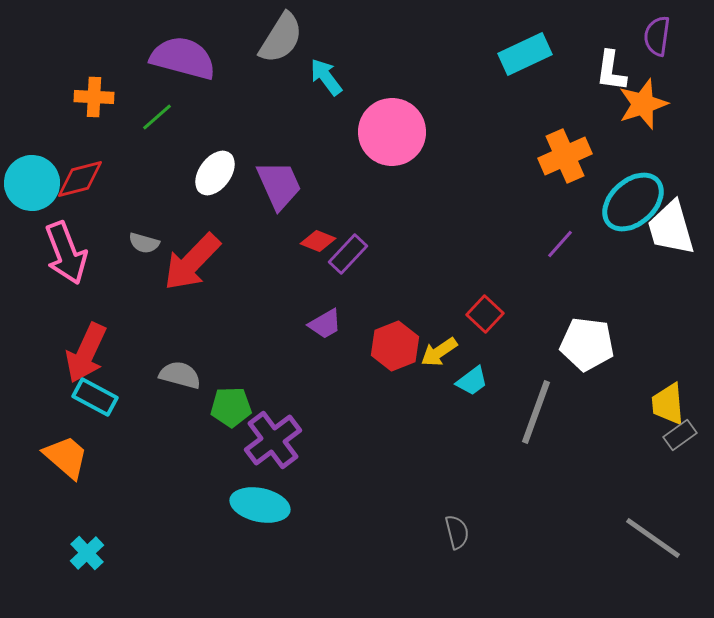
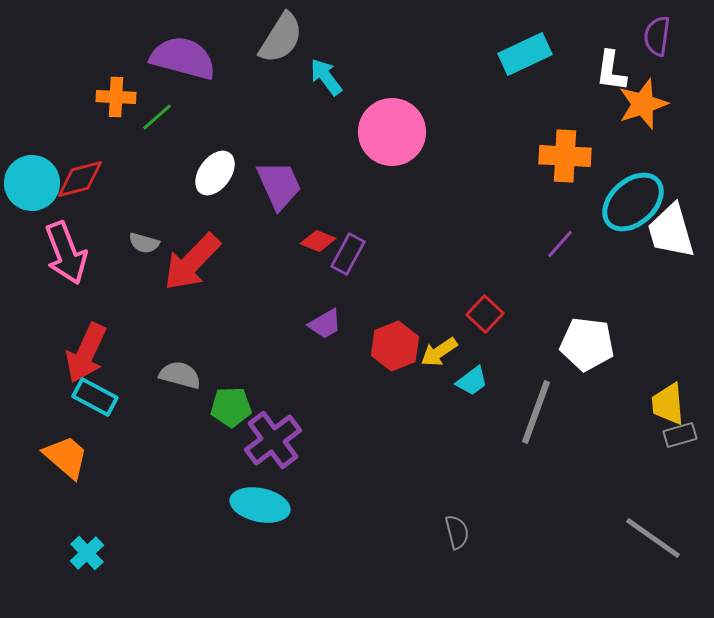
orange cross at (94, 97): moved 22 px right
orange cross at (565, 156): rotated 27 degrees clockwise
white trapezoid at (671, 228): moved 3 px down
purple rectangle at (348, 254): rotated 15 degrees counterclockwise
gray rectangle at (680, 435): rotated 20 degrees clockwise
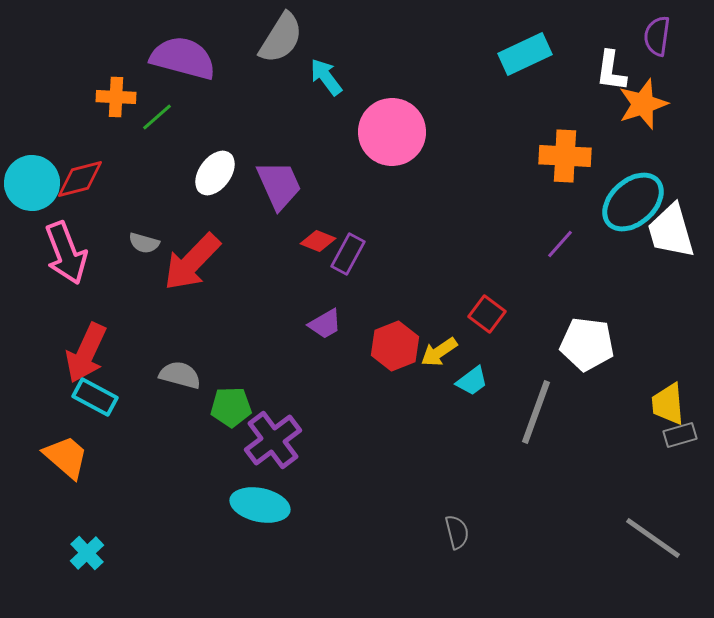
red square at (485, 314): moved 2 px right; rotated 6 degrees counterclockwise
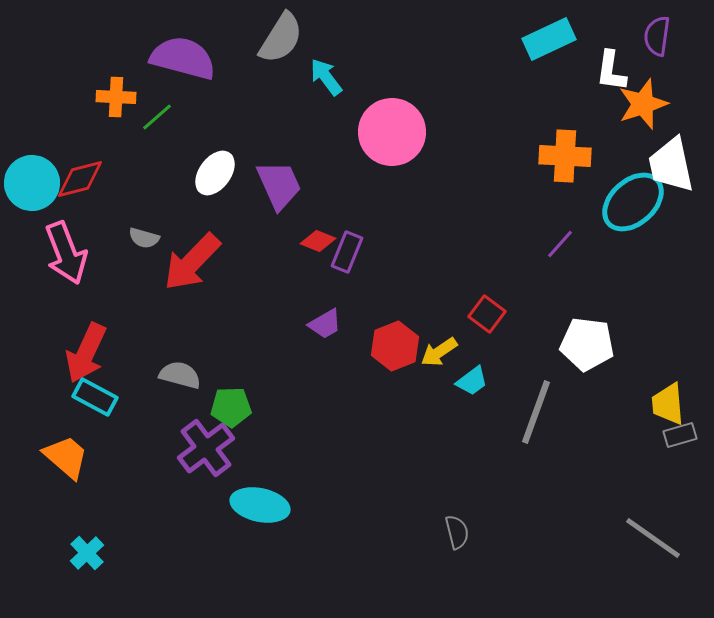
cyan rectangle at (525, 54): moved 24 px right, 15 px up
white trapezoid at (671, 231): moved 66 px up; rotated 4 degrees clockwise
gray semicircle at (144, 243): moved 5 px up
purple rectangle at (348, 254): moved 1 px left, 2 px up; rotated 6 degrees counterclockwise
purple cross at (273, 440): moved 67 px left, 8 px down
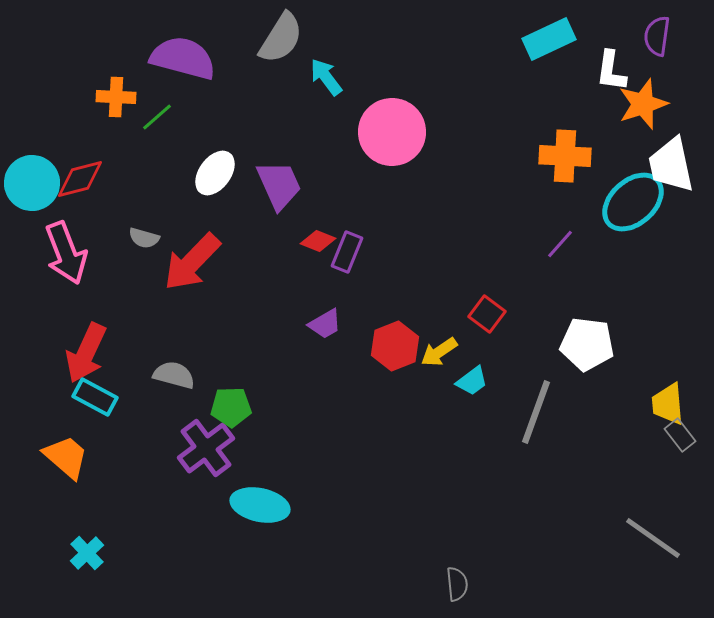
gray semicircle at (180, 375): moved 6 px left
gray rectangle at (680, 435): rotated 68 degrees clockwise
gray semicircle at (457, 532): moved 52 px down; rotated 8 degrees clockwise
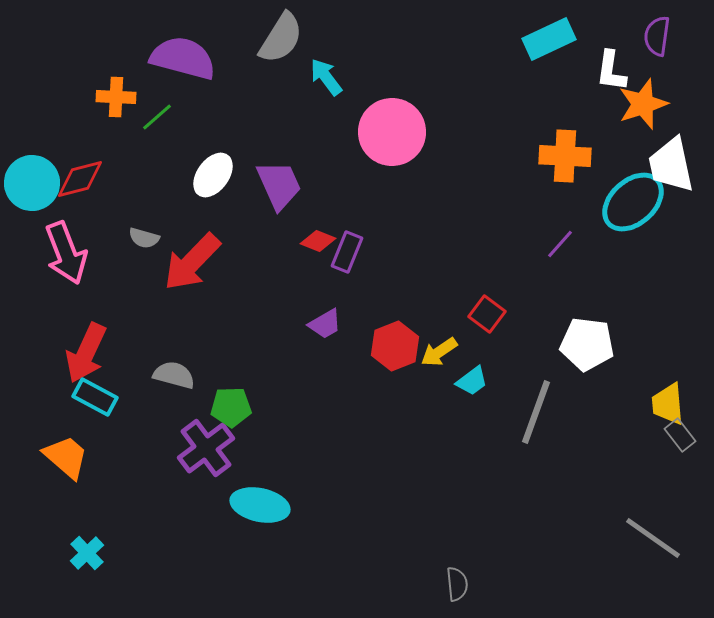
white ellipse at (215, 173): moved 2 px left, 2 px down
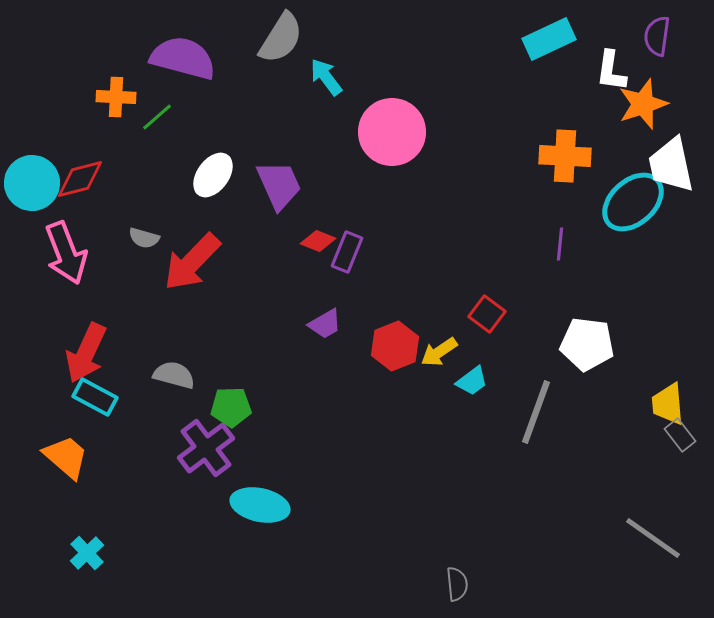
purple line at (560, 244): rotated 36 degrees counterclockwise
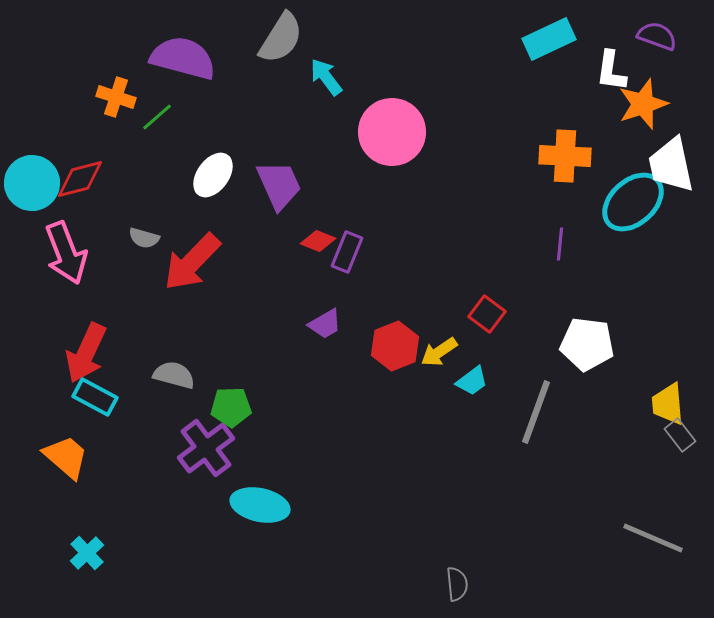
purple semicircle at (657, 36): rotated 102 degrees clockwise
orange cross at (116, 97): rotated 15 degrees clockwise
gray line at (653, 538): rotated 12 degrees counterclockwise
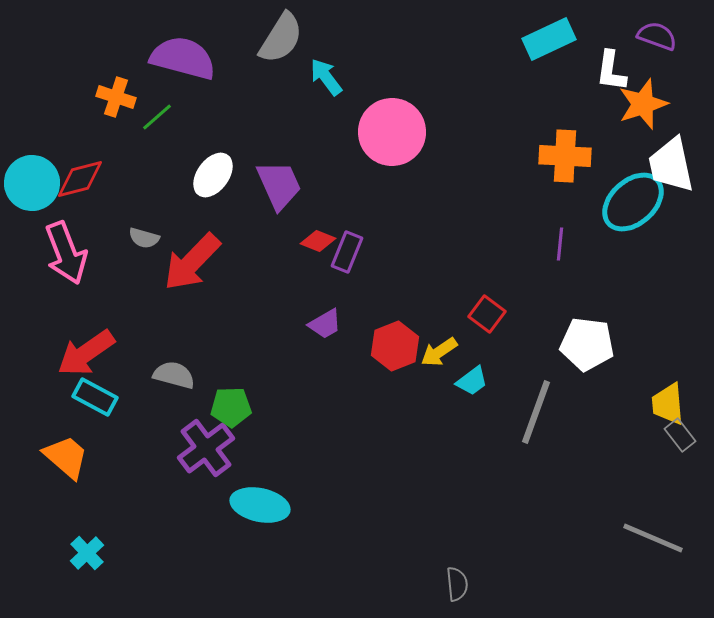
red arrow at (86, 353): rotated 30 degrees clockwise
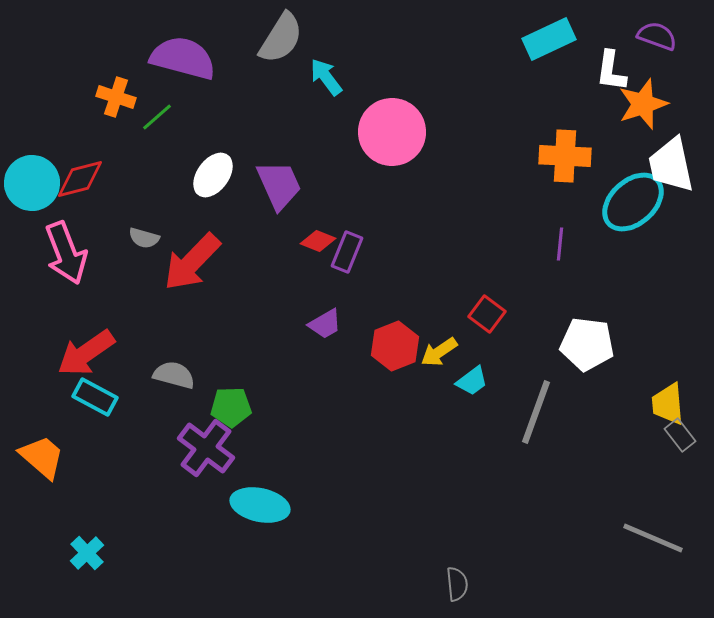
purple cross at (206, 448): rotated 16 degrees counterclockwise
orange trapezoid at (66, 457): moved 24 px left
